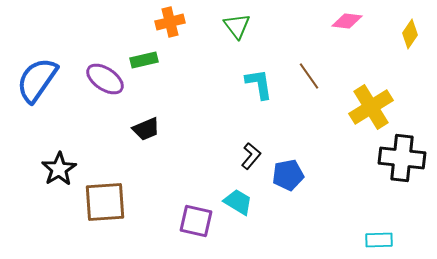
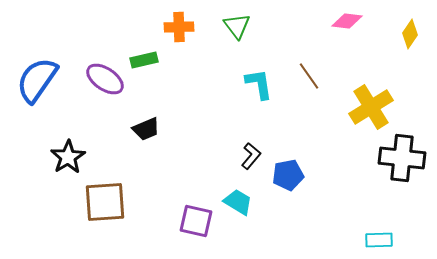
orange cross: moved 9 px right, 5 px down; rotated 12 degrees clockwise
black star: moved 9 px right, 12 px up
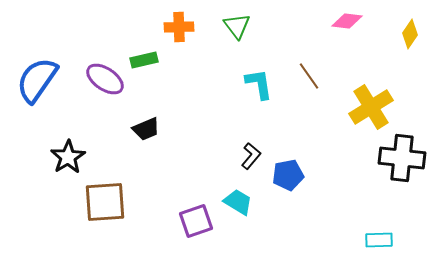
purple square: rotated 32 degrees counterclockwise
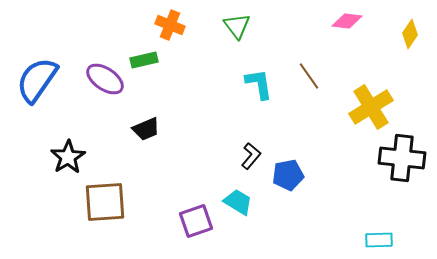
orange cross: moved 9 px left, 2 px up; rotated 24 degrees clockwise
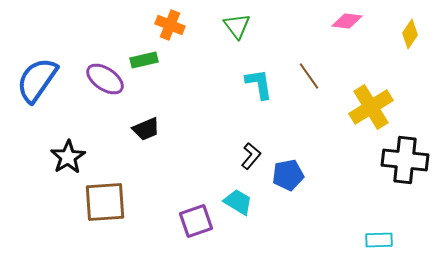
black cross: moved 3 px right, 2 px down
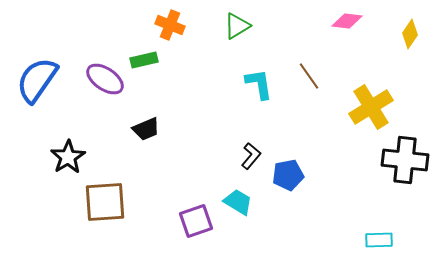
green triangle: rotated 36 degrees clockwise
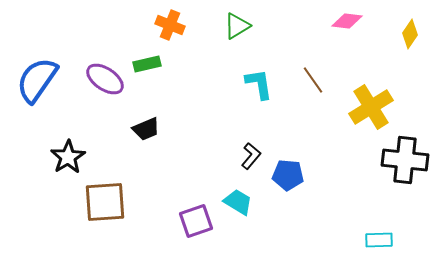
green rectangle: moved 3 px right, 4 px down
brown line: moved 4 px right, 4 px down
blue pentagon: rotated 16 degrees clockwise
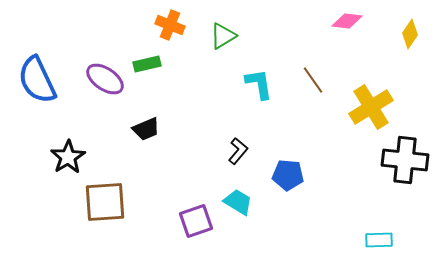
green triangle: moved 14 px left, 10 px down
blue semicircle: rotated 60 degrees counterclockwise
black L-shape: moved 13 px left, 5 px up
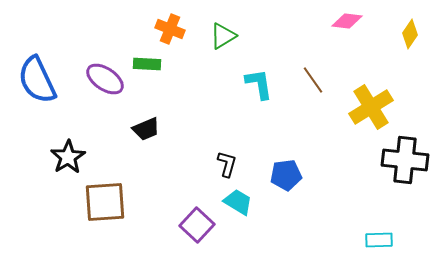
orange cross: moved 4 px down
green rectangle: rotated 16 degrees clockwise
black L-shape: moved 11 px left, 13 px down; rotated 24 degrees counterclockwise
blue pentagon: moved 2 px left; rotated 12 degrees counterclockwise
purple square: moved 1 px right, 4 px down; rotated 28 degrees counterclockwise
